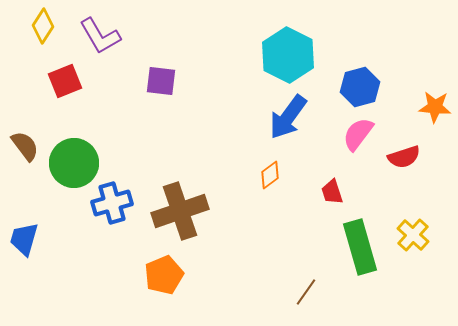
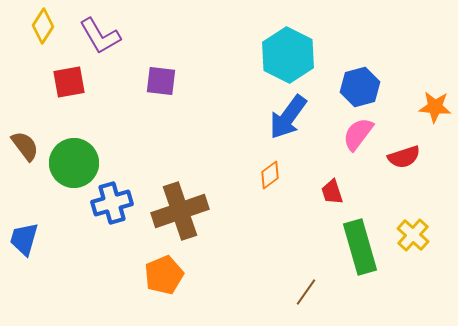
red square: moved 4 px right, 1 px down; rotated 12 degrees clockwise
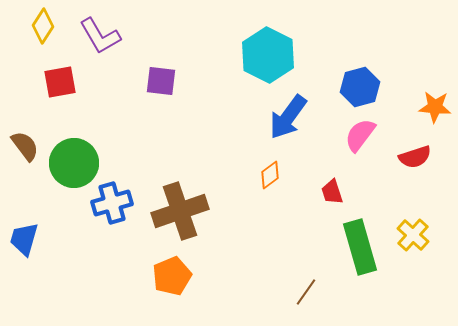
cyan hexagon: moved 20 px left
red square: moved 9 px left
pink semicircle: moved 2 px right, 1 px down
red semicircle: moved 11 px right
orange pentagon: moved 8 px right, 1 px down
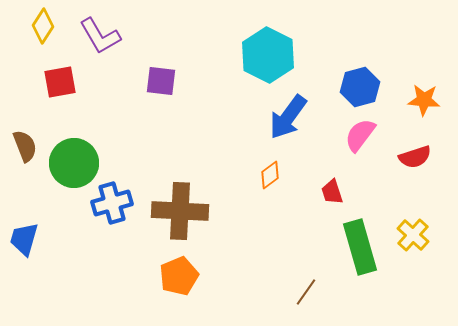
orange star: moved 11 px left, 7 px up
brown semicircle: rotated 16 degrees clockwise
brown cross: rotated 22 degrees clockwise
orange pentagon: moved 7 px right
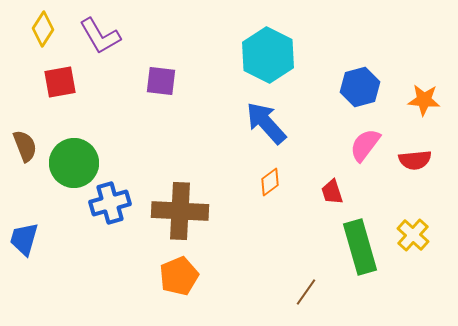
yellow diamond: moved 3 px down
blue arrow: moved 22 px left, 6 px down; rotated 102 degrees clockwise
pink semicircle: moved 5 px right, 10 px down
red semicircle: moved 3 px down; rotated 12 degrees clockwise
orange diamond: moved 7 px down
blue cross: moved 2 px left
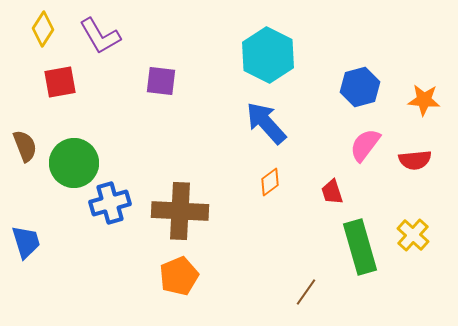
blue trapezoid: moved 2 px right, 3 px down; rotated 147 degrees clockwise
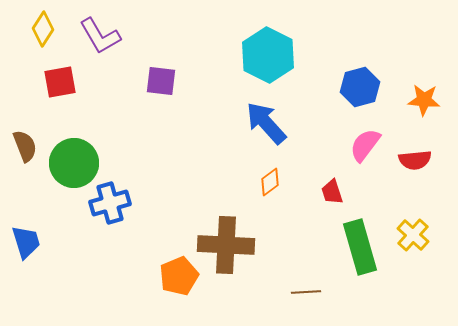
brown cross: moved 46 px right, 34 px down
brown line: rotated 52 degrees clockwise
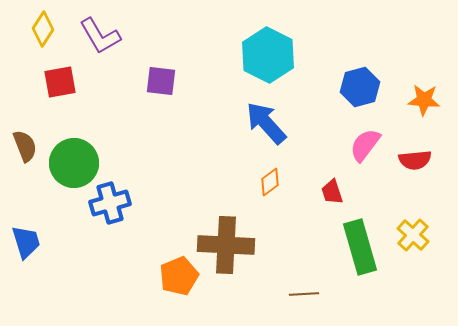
brown line: moved 2 px left, 2 px down
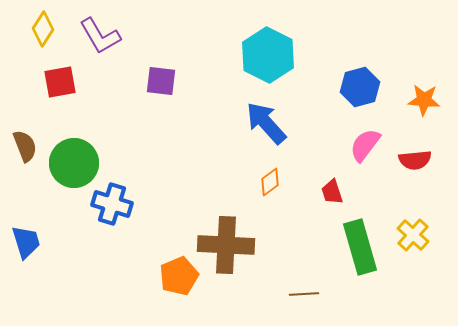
blue cross: moved 2 px right, 1 px down; rotated 33 degrees clockwise
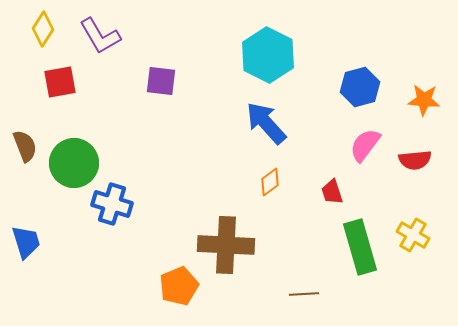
yellow cross: rotated 12 degrees counterclockwise
orange pentagon: moved 10 px down
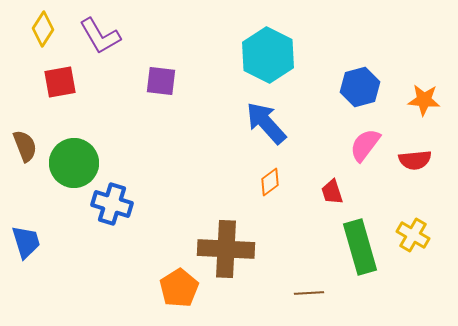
brown cross: moved 4 px down
orange pentagon: moved 2 px down; rotated 9 degrees counterclockwise
brown line: moved 5 px right, 1 px up
